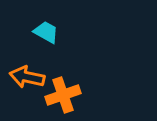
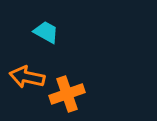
orange cross: moved 4 px right, 1 px up
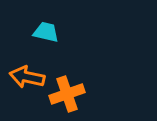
cyan trapezoid: rotated 16 degrees counterclockwise
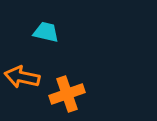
orange arrow: moved 5 px left
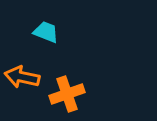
cyan trapezoid: rotated 8 degrees clockwise
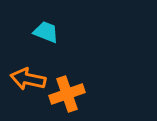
orange arrow: moved 6 px right, 2 px down
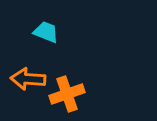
orange arrow: rotated 8 degrees counterclockwise
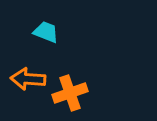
orange cross: moved 3 px right, 1 px up
